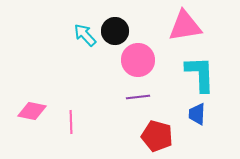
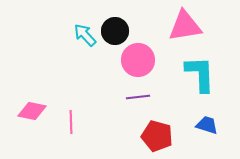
blue trapezoid: moved 10 px right, 11 px down; rotated 105 degrees clockwise
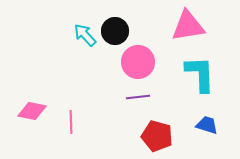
pink triangle: moved 3 px right
pink circle: moved 2 px down
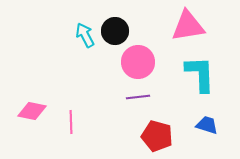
cyan arrow: rotated 15 degrees clockwise
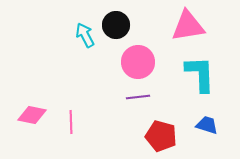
black circle: moved 1 px right, 6 px up
pink diamond: moved 4 px down
red pentagon: moved 4 px right
